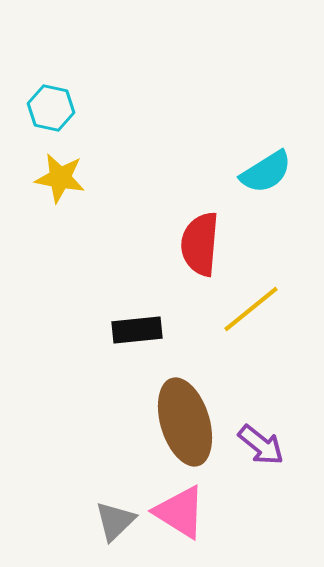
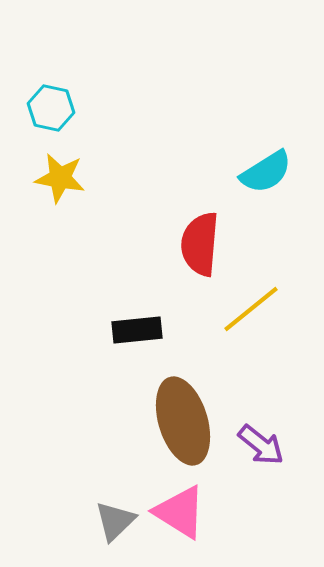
brown ellipse: moved 2 px left, 1 px up
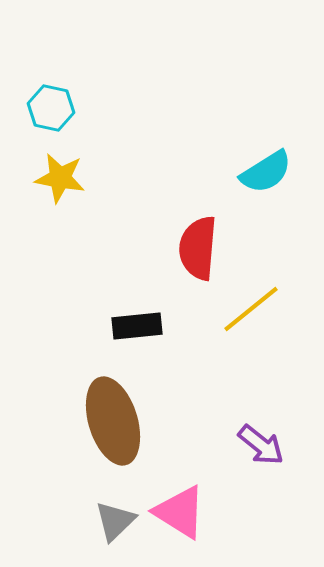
red semicircle: moved 2 px left, 4 px down
black rectangle: moved 4 px up
brown ellipse: moved 70 px left
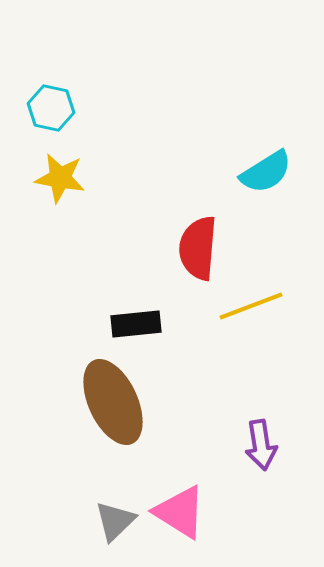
yellow line: moved 3 px up; rotated 18 degrees clockwise
black rectangle: moved 1 px left, 2 px up
brown ellipse: moved 19 px up; rotated 8 degrees counterclockwise
purple arrow: rotated 42 degrees clockwise
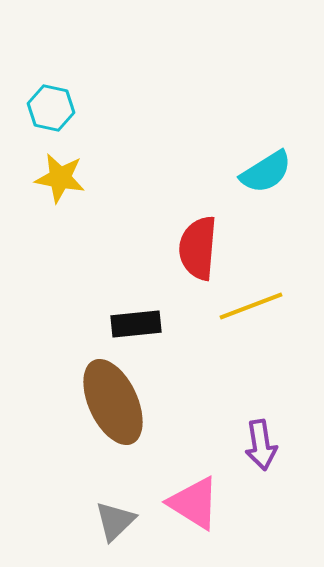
pink triangle: moved 14 px right, 9 px up
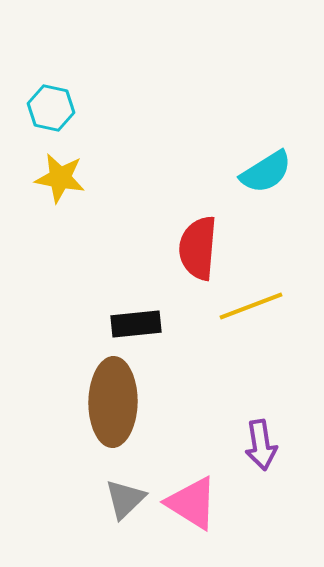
brown ellipse: rotated 26 degrees clockwise
pink triangle: moved 2 px left
gray triangle: moved 10 px right, 22 px up
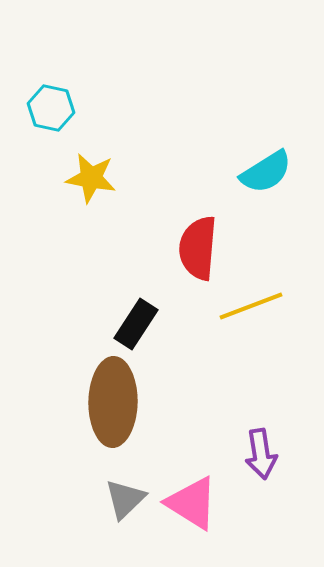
yellow star: moved 31 px right
black rectangle: rotated 51 degrees counterclockwise
purple arrow: moved 9 px down
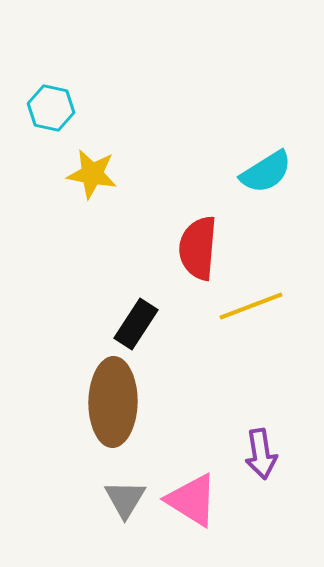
yellow star: moved 1 px right, 4 px up
gray triangle: rotated 15 degrees counterclockwise
pink triangle: moved 3 px up
